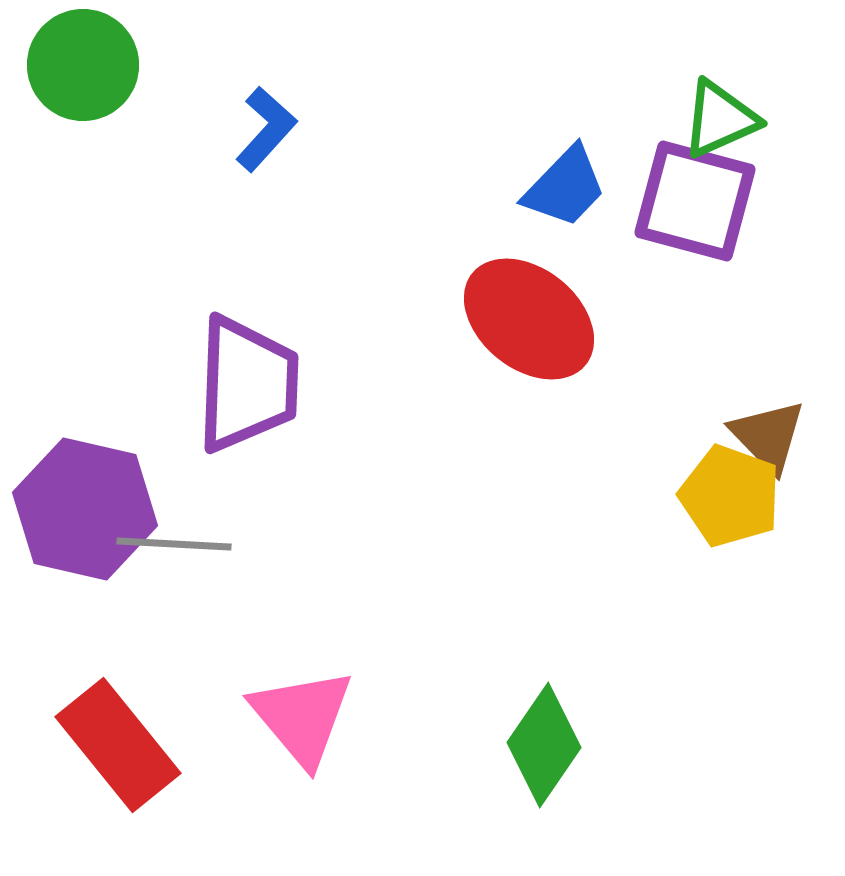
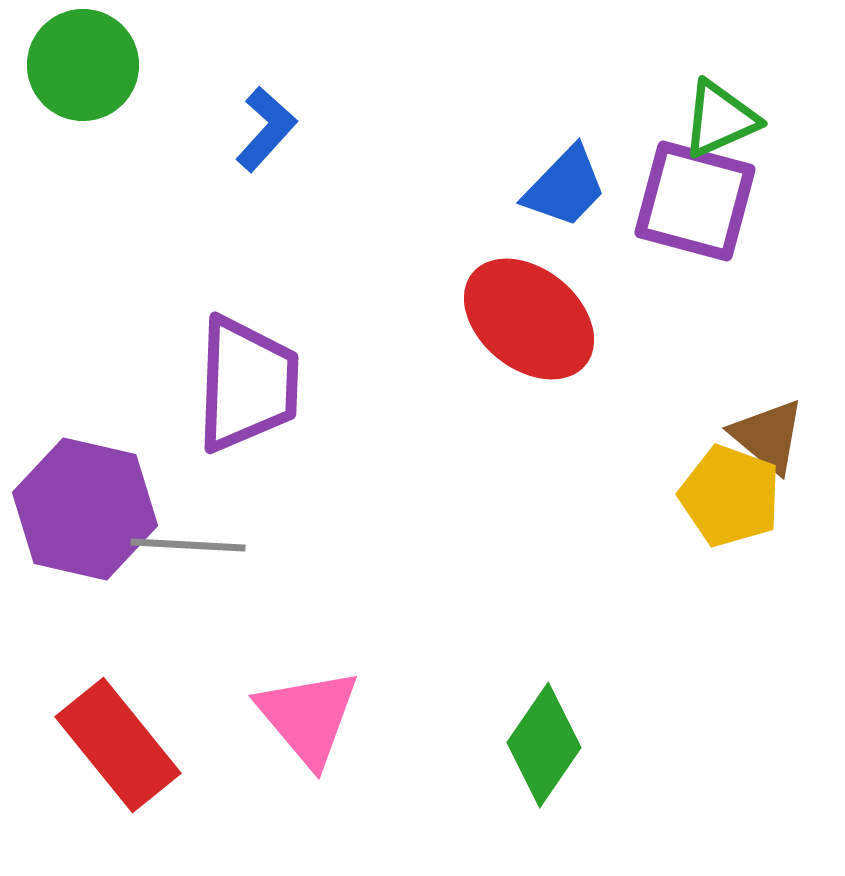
brown triangle: rotated 6 degrees counterclockwise
gray line: moved 14 px right, 1 px down
pink triangle: moved 6 px right
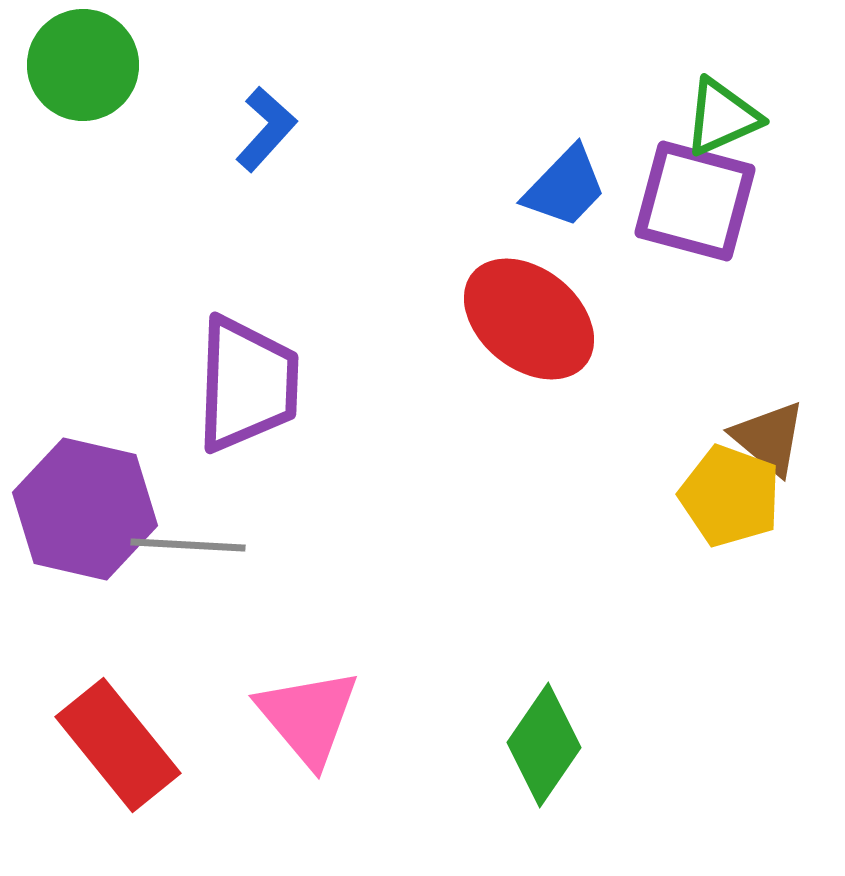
green triangle: moved 2 px right, 2 px up
brown triangle: moved 1 px right, 2 px down
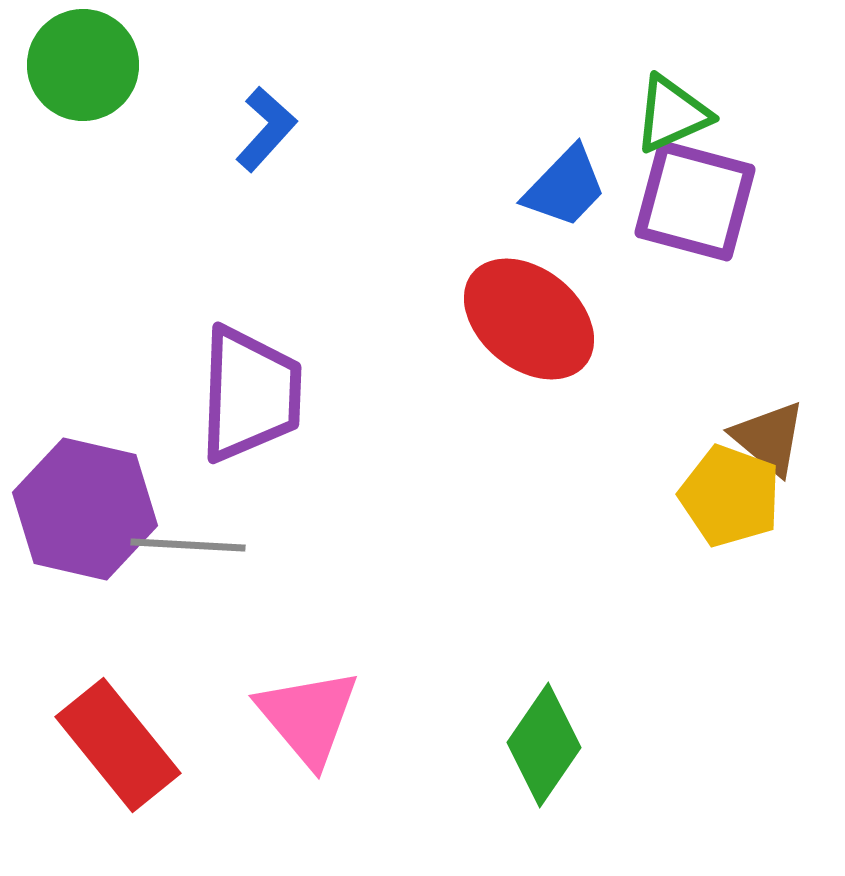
green triangle: moved 50 px left, 3 px up
purple trapezoid: moved 3 px right, 10 px down
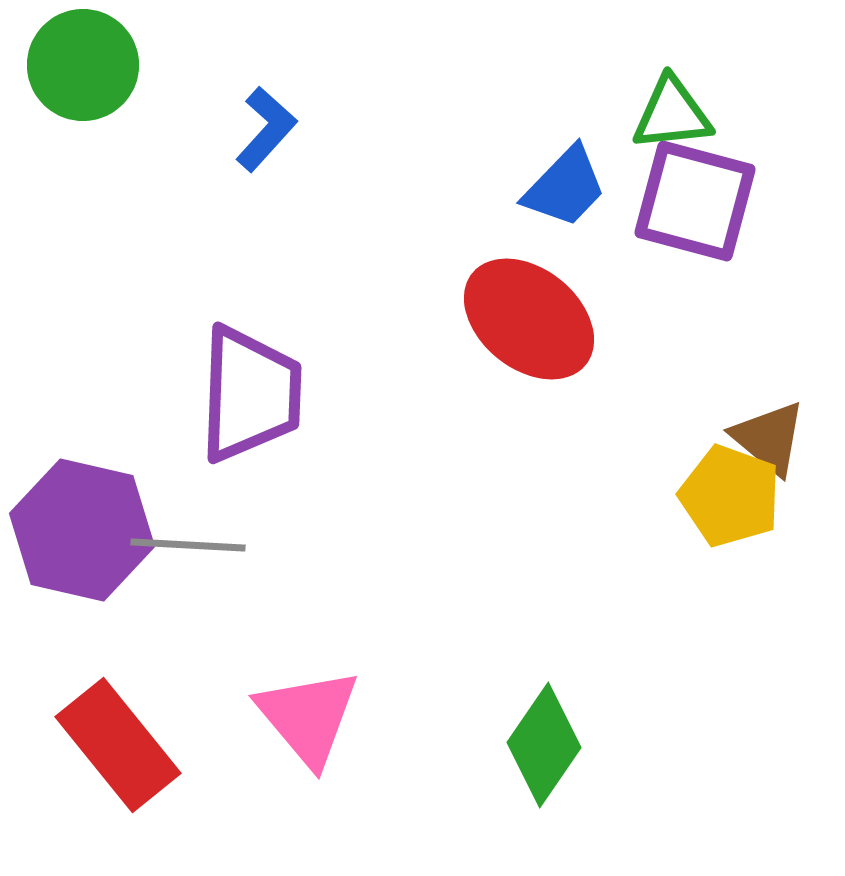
green triangle: rotated 18 degrees clockwise
purple hexagon: moved 3 px left, 21 px down
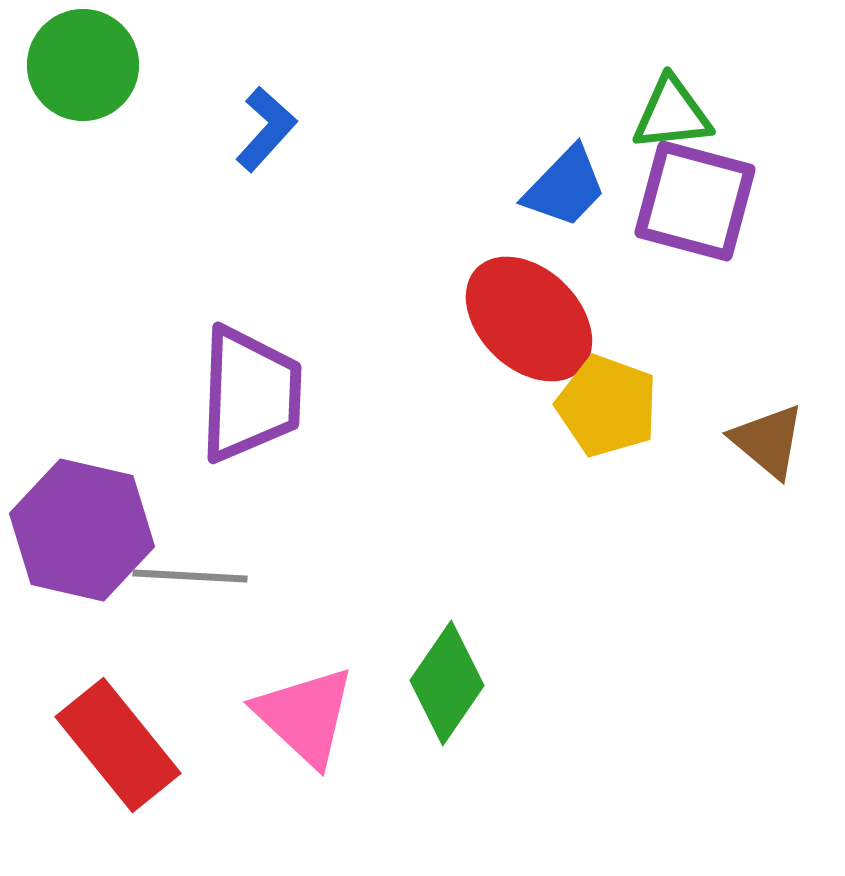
red ellipse: rotated 5 degrees clockwise
brown triangle: moved 1 px left, 3 px down
yellow pentagon: moved 123 px left, 90 px up
gray line: moved 2 px right, 31 px down
pink triangle: moved 3 px left, 1 px up; rotated 7 degrees counterclockwise
green diamond: moved 97 px left, 62 px up
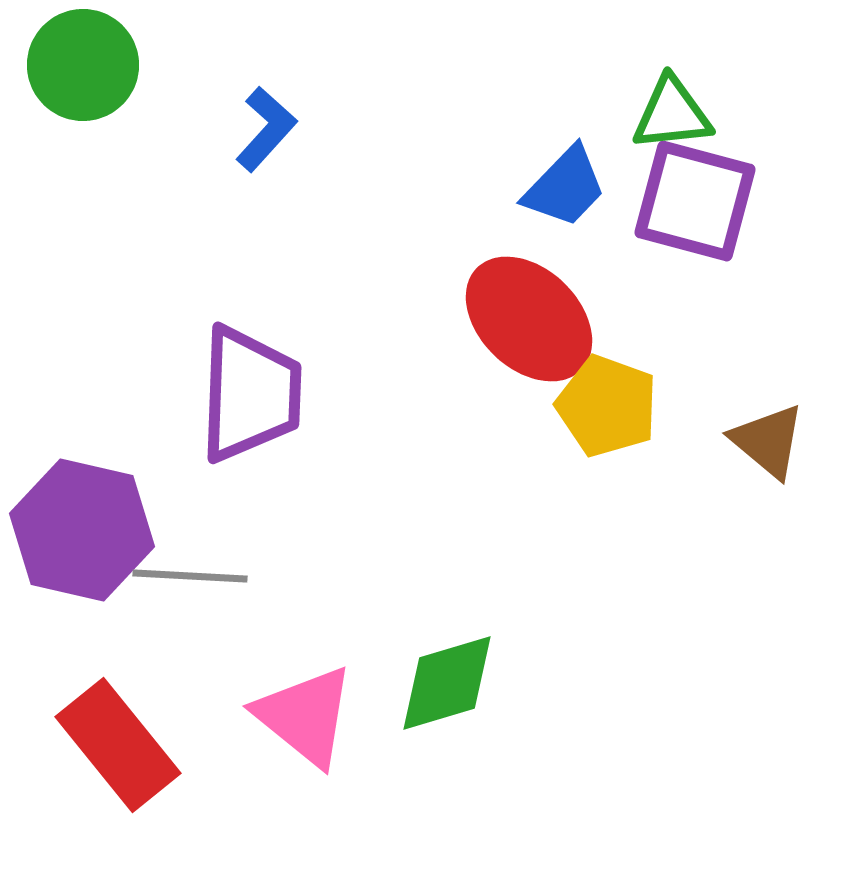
green diamond: rotated 39 degrees clockwise
pink triangle: rotated 4 degrees counterclockwise
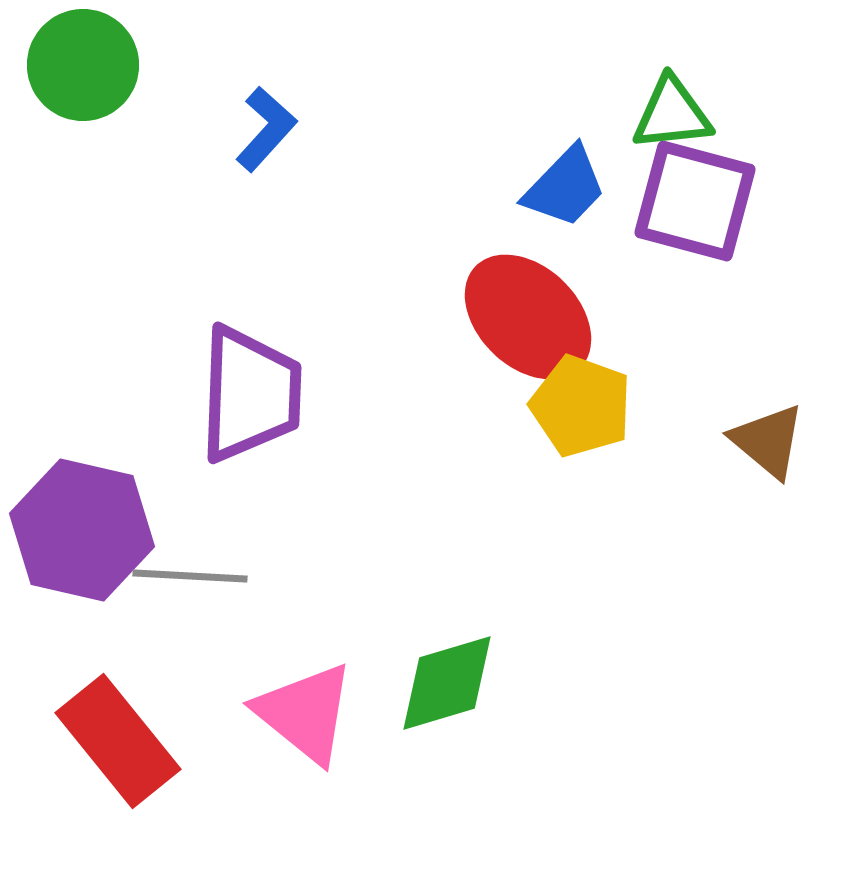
red ellipse: moved 1 px left, 2 px up
yellow pentagon: moved 26 px left
pink triangle: moved 3 px up
red rectangle: moved 4 px up
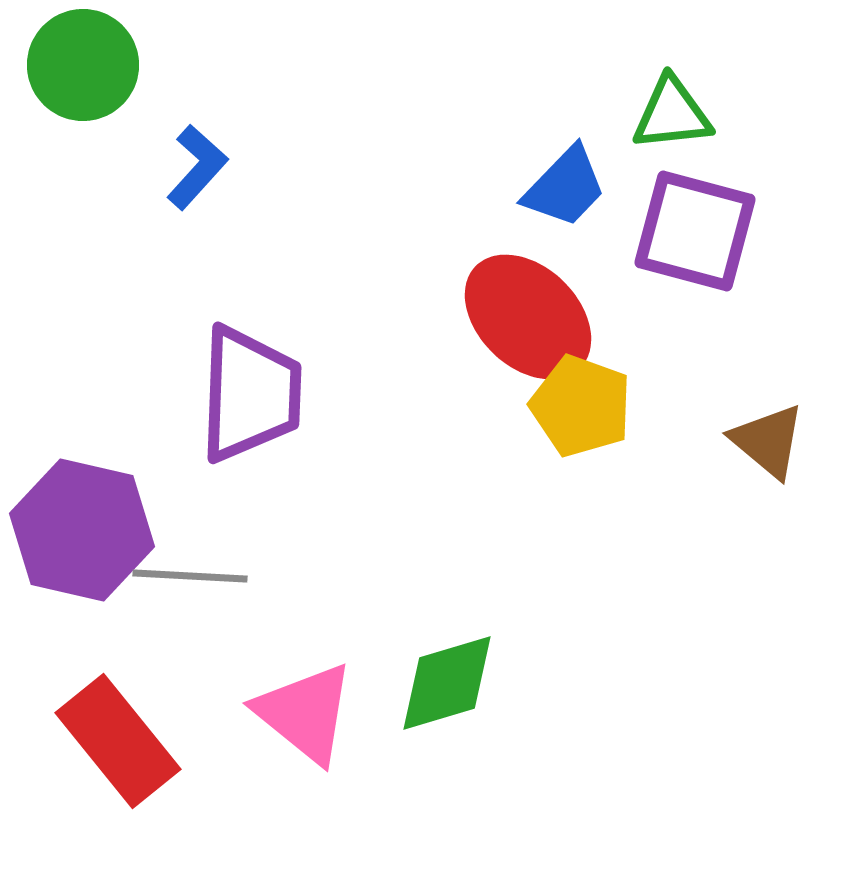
blue L-shape: moved 69 px left, 38 px down
purple square: moved 30 px down
